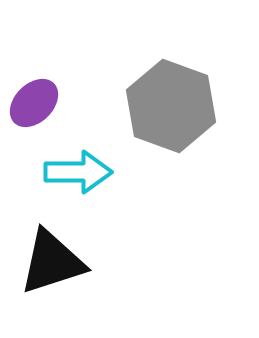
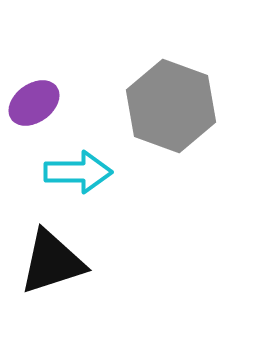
purple ellipse: rotated 9 degrees clockwise
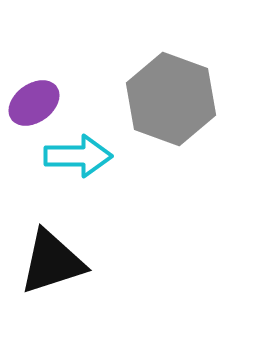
gray hexagon: moved 7 px up
cyan arrow: moved 16 px up
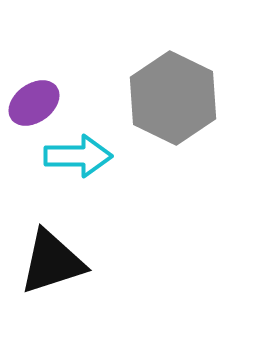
gray hexagon: moved 2 px right, 1 px up; rotated 6 degrees clockwise
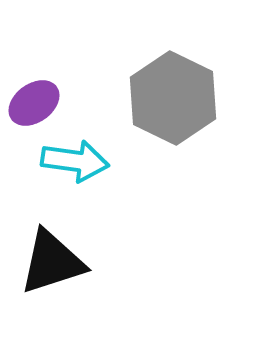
cyan arrow: moved 3 px left, 5 px down; rotated 8 degrees clockwise
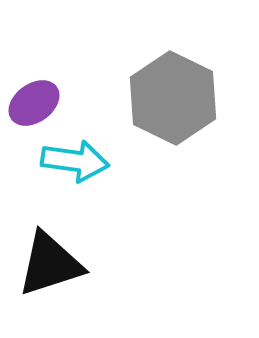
black triangle: moved 2 px left, 2 px down
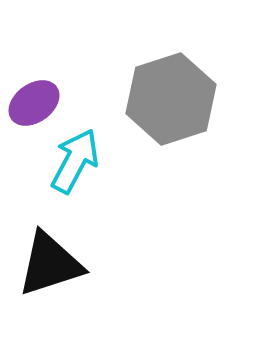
gray hexagon: moved 2 px left, 1 px down; rotated 16 degrees clockwise
cyan arrow: rotated 70 degrees counterclockwise
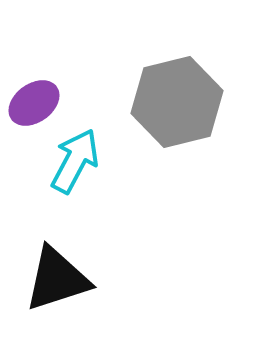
gray hexagon: moved 6 px right, 3 px down; rotated 4 degrees clockwise
black triangle: moved 7 px right, 15 px down
